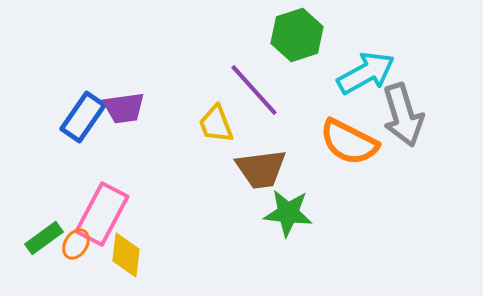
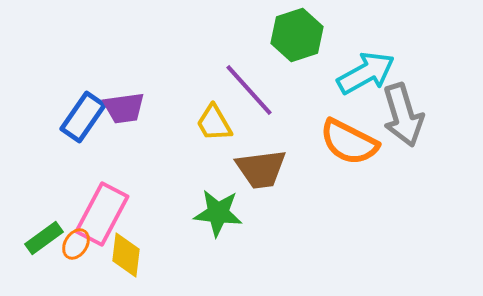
purple line: moved 5 px left
yellow trapezoid: moved 2 px left, 1 px up; rotated 9 degrees counterclockwise
green star: moved 70 px left
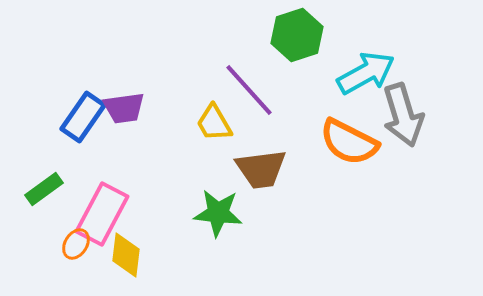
green rectangle: moved 49 px up
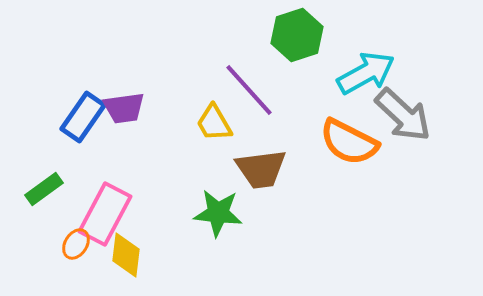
gray arrow: rotated 30 degrees counterclockwise
pink rectangle: moved 3 px right
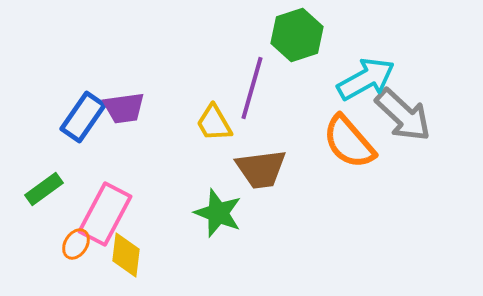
cyan arrow: moved 6 px down
purple line: moved 3 px right, 2 px up; rotated 58 degrees clockwise
orange semicircle: rotated 22 degrees clockwise
green star: rotated 15 degrees clockwise
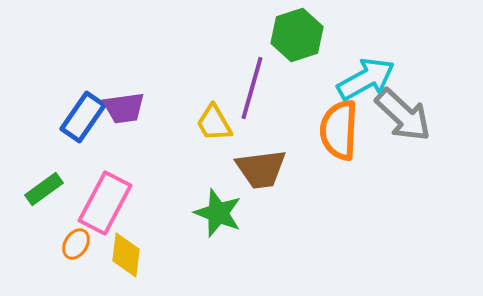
orange semicircle: moved 10 px left, 12 px up; rotated 44 degrees clockwise
pink rectangle: moved 11 px up
